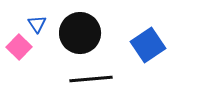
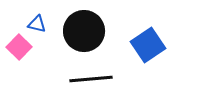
blue triangle: rotated 42 degrees counterclockwise
black circle: moved 4 px right, 2 px up
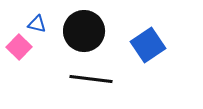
black line: rotated 12 degrees clockwise
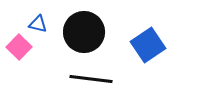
blue triangle: moved 1 px right
black circle: moved 1 px down
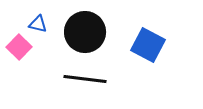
black circle: moved 1 px right
blue square: rotated 28 degrees counterclockwise
black line: moved 6 px left
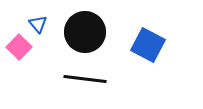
blue triangle: rotated 36 degrees clockwise
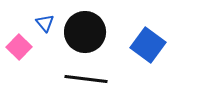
blue triangle: moved 7 px right, 1 px up
blue square: rotated 8 degrees clockwise
black line: moved 1 px right
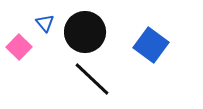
blue square: moved 3 px right
black line: moved 6 px right; rotated 36 degrees clockwise
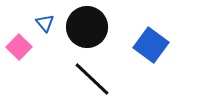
black circle: moved 2 px right, 5 px up
